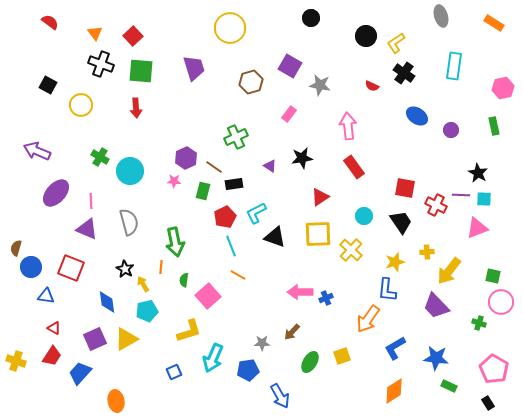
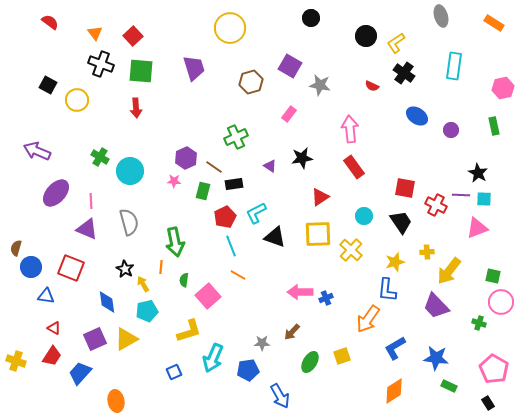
yellow circle at (81, 105): moved 4 px left, 5 px up
pink arrow at (348, 126): moved 2 px right, 3 px down
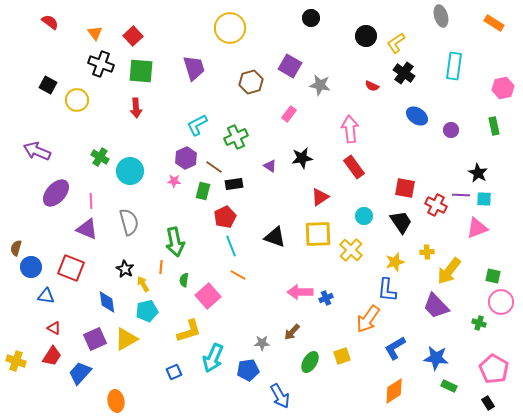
cyan L-shape at (256, 213): moved 59 px left, 88 px up
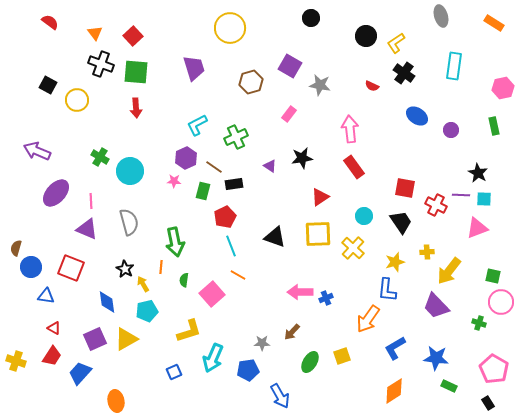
green square at (141, 71): moved 5 px left, 1 px down
yellow cross at (351, 250): moved 2 px right, 2 px up
pink square at (208, 296): moved 4 px right, 2 px up
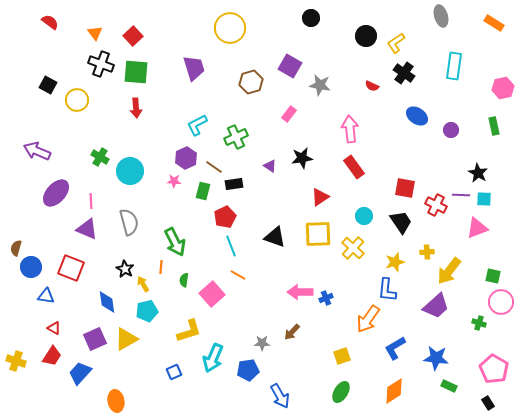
green arrow at (175, 242): rotated 16 degrees counterclockwise
purple trapezoid at (436, 306): rotated 88 degrees counterclockwise
green ellipse at (310, 362): moved 31 px right, 30 px down
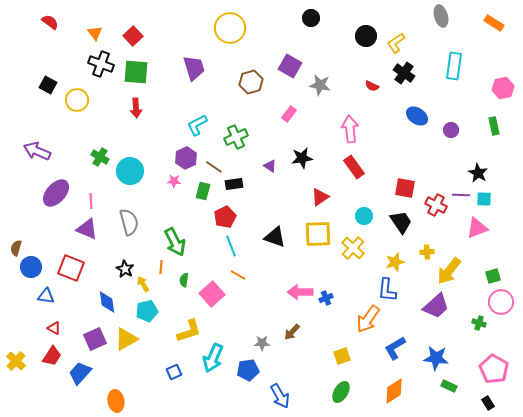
green square at (493, 276): rotated 28 degrees counterclockwise
yellow cross at (16, 361): rotated 24 degrees clockwise
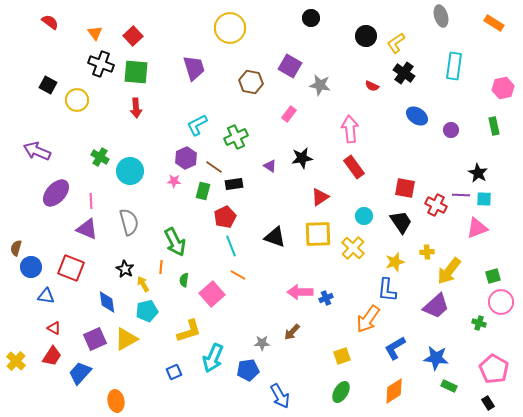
brown hexagon at (251, 82): rotated 25 degrees clockwise
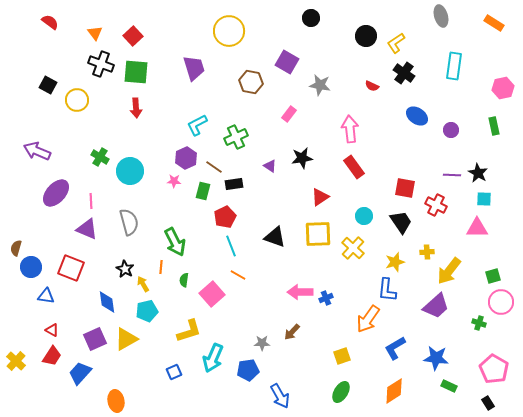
yellow circle at (230, 28): moved 1 px left, 3 px down
purple square at (290, 66): moved 3 px left, 4 px up
purple line at (461, 195): moved 9 px left, 20 px up
pink triangle at (477, 228): rotated 20 degrees clockwise
red triangle at (54, 328): moved 2 px left, 2 px down
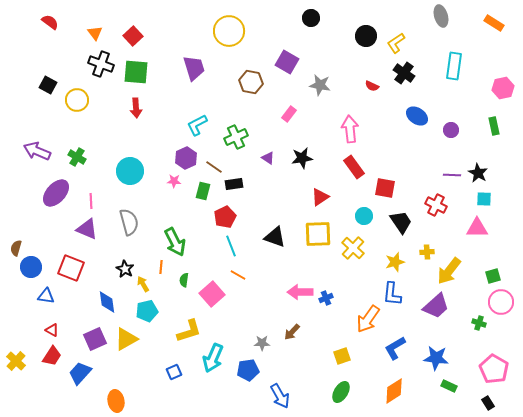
green cross at (100, 157): moved 23 px left
purple triangle at (270, 166): moved 2 px left, 8 px up
red square at (405, 188): moved 20 px left
blue L-shape at (387, 290): moved 5 px right, 4 px down
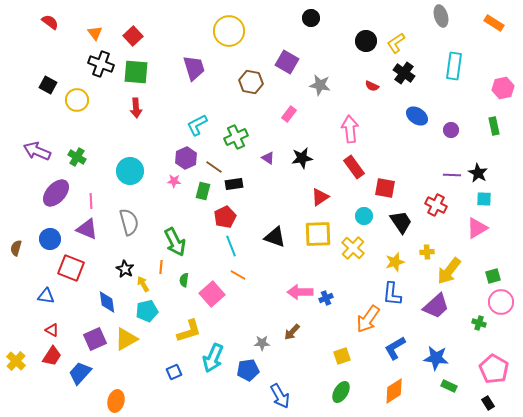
black circle at (366, 36): moved 5 px down
pink triangle at (477, 228): rotated 30 degrees counterclockwise
blue circle at (31, 267): moved 19 px right, 28 px up
orange ellipse at (116, 401): rotated 25 degrees clockwise
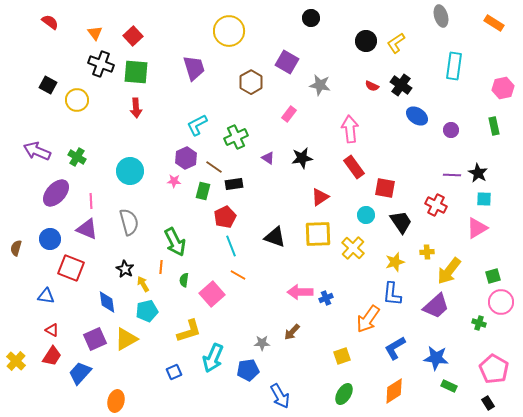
black cross at (404, 73): moved 3 px left, 12 px down
brown hexagon at (251, 82): rotated 20 degrees clockwise
cyan circle at (364, 216): moved 2 px right, 1 px up
green ellipse at (341, 392): moved 3 px right, 2 px down
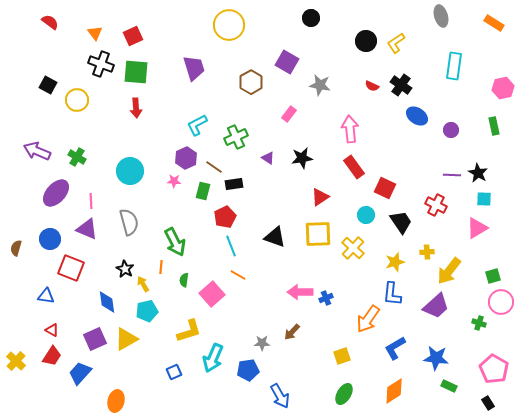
yellow circle at (229, 31): moved 6 px up
red square at (133, 36): rotated 18 degrees clockwise
red square at (385, 188): rotated 15 degrees clockwise
